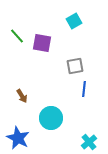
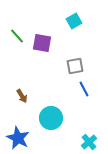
blue line: rotated 35 degrees counterclockwise
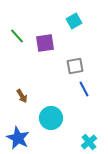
purple square: moved 3 px right; rotated 18 degrees counterclockwise
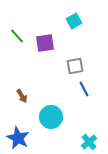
cyan circle: moved 1 px up
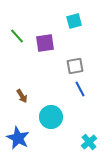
cyan square: rotated 14 degrees clockwise
blue line: moved 4 px left
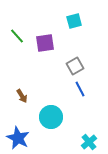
gray square: rotated 18 degrees counterclockwise
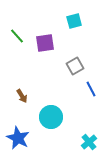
blue line: moved 11 px right
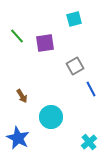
cyan square: moved 2 px up
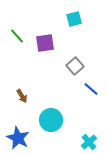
gray square: rotated 12 degrees counterclockwise
blue line: rotated 21 degrees counterclockwise
cyan circle: moved 3 px down
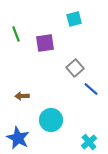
green line: moved 1 px left, 2 px up; rotated 21 degrees clockwise
gray square: moved 2 px down
brown arrow: rotated 120 degrees clockwise
